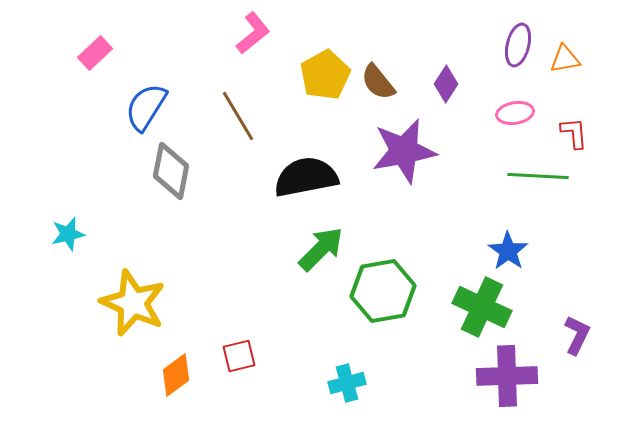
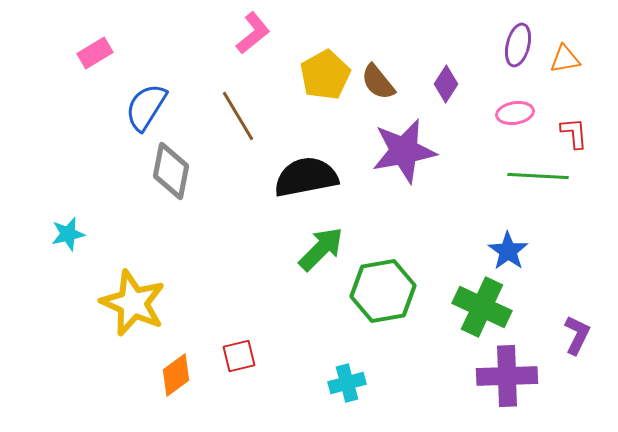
pink rectangle: rotated 12 degrees clockwise
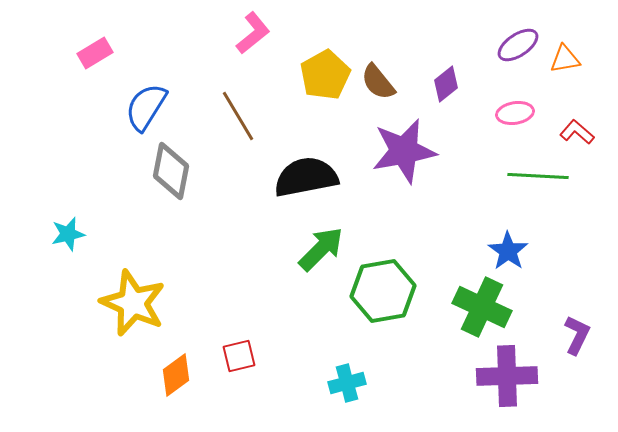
purple ellipse: rotated 42 degrees clockwise
purple diamond: rotated 18 degrees clockwise
red L-shape: moved 3 px right, 1 px up; rotated 44 degrees counterclockwise
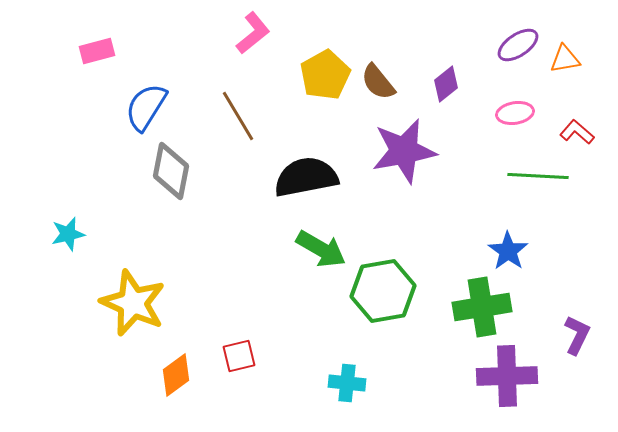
pink rectangle: moved 2 px right, 2 px up; rotated 16 degrees clockwise
green arrow: rotated 75 degrees clockwise
green cross: rotated 34 degrees counterclockwise
cyan cross: rotated 21 degrees clockwise
